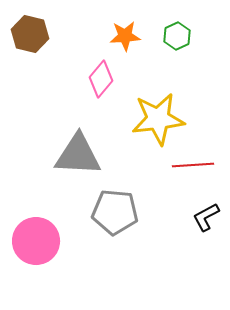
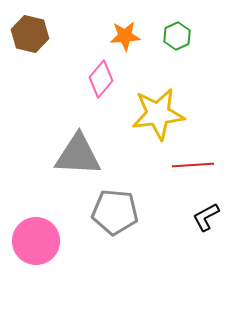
yellow star: moved 5 px up
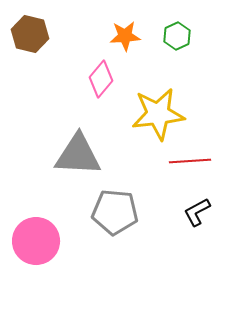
red line: moved 3 px left, 4 px up
black L-shape: moved 9 px left, 5 px up
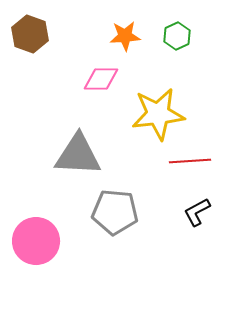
brown hexagon: rotated 6 degrees clockwise
pink diamond: rotated 51 degrees clockwise
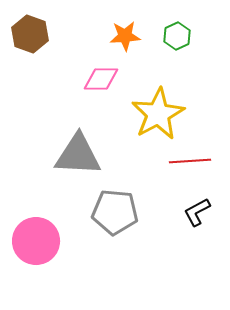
yellow star: rotated 22 degrees counterclockwise
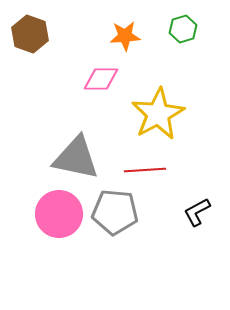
green hexagon: moved 6 px right, 7 px up; rotated 8 degrees clockwise
gray triangle: moved 2 px left, 3 px down; rotated 9 degrees clockwise
red line: moved 45 px left, 9 px down
pink circle: moved 23 px right, 27 px up
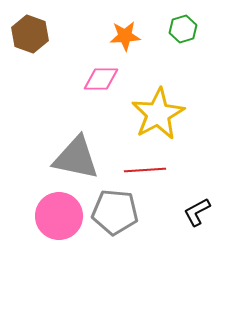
pink circle: moved 2 px down
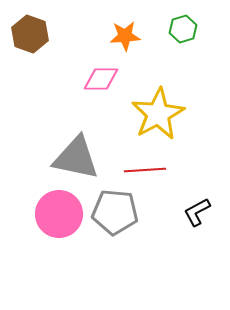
pink circle: moved 2 px up
